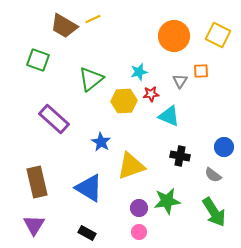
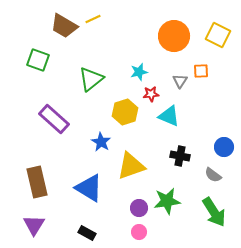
yellow hexagon: moved 1 px right, 11 px down; rotated 15 degrees counterclockwise
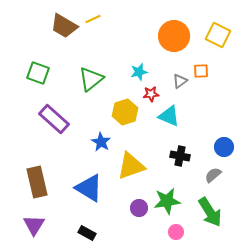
green square: moved 13 px down
gray triangle: rotated 21 degrees clockwise
gray semicircle: rotated 102 degrees clockwise
green arrow: moved 4 px left
pink circle: moved 37 px right
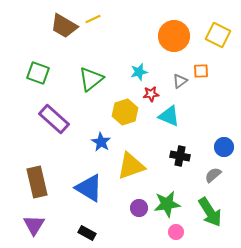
green star: moved 3 px down
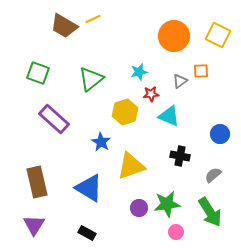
blue circle: moved 4 px left, 13 px up
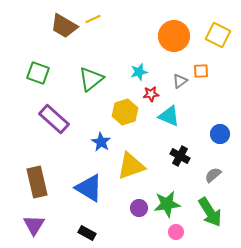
black cross: rotated 18 degrees clockwise
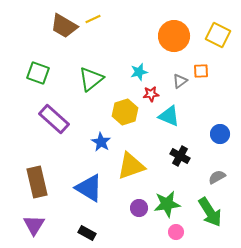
gray semicircle: moved 4 px right, 2 px down; rotated 12 degrees clockwise
